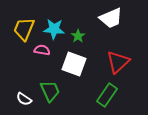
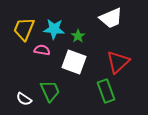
white square: moved 2 px up
green rectangle: moved 1 px left, 4 px up; rotated 55 degrees counterclockwise
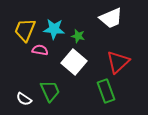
yellow trapezoid: moved 1 px right, 1 px down
green star: rotated 24 degrees counterclockwise
pink semicircle: moved 2 px left
white square: rotated 20 degrees clockwise
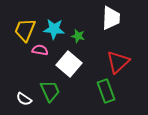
white trapezoid: rotated 65 degrees counterclockwise
white square: moved 5 px left, 2 px down
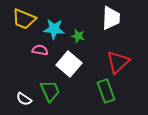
yellow trapezoid: moved 1 px left, 11 px up; rotated 90 degrees counterclockwise
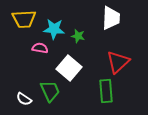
yellow trapezoid: rotated 25 degrees counterclockwise
pink semicircle: moved 2 px up
white square: moved 4 px down
green rectangle: rotated 15 degrees clockwise
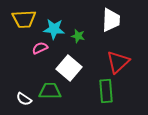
white trapezoid: moved 2 px down
pink semicircle: rotated 35 degrees counterclockwise
green trapezoid: rotated 65 degrees counterclockwise
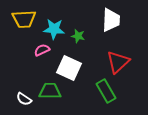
pink semicircle: moved 2 px right, 2 px down
white square: rotated 15 degrees counterclockwise
green rectangle: rotated 25 degrees counterclockwise
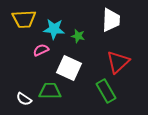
pink semicircle: moved 1 px left
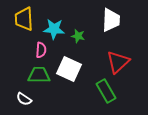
yellow trapezoid: rotated 90 degrees clockwise
pink semicircle: rotated 119 degrees clockwise
white square: moved 1 px down
green trapezoid: moved 11 px left, 16 px up
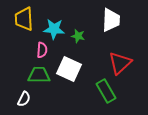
pink semicircle: moved 1 px right
red triangle: moved 2 px right, 1 px down
white semicircle: rotated 98 degrees counterclockwise
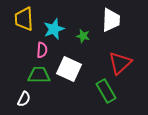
cyan star: rotated 25 degrees counterclockwise
green star: moved 5 px right
